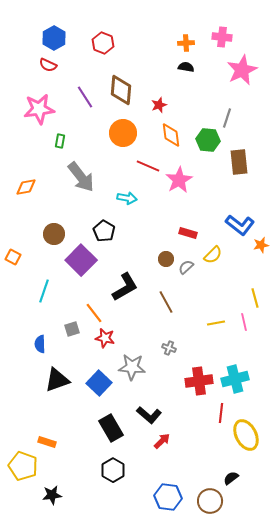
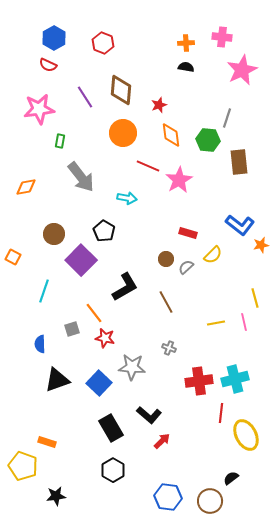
black star at (52, 495): moved 4 px right, 1 px down
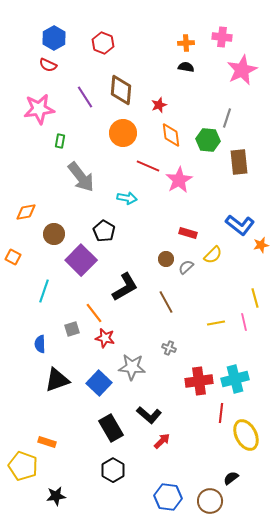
orange diamond at (26, 187): moved 25 px down
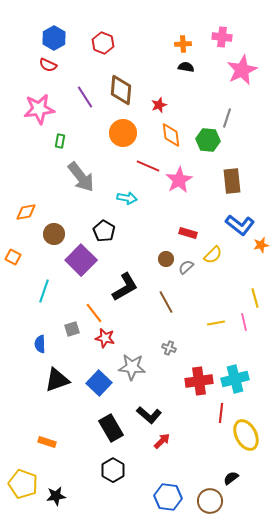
orange cross at (186, 43): moved 3 px left, 1 px down
brown rectangle at (239, 162): moved 7 px left, 19 px down
yellow pentagon at (23, 466): moved 18 px down
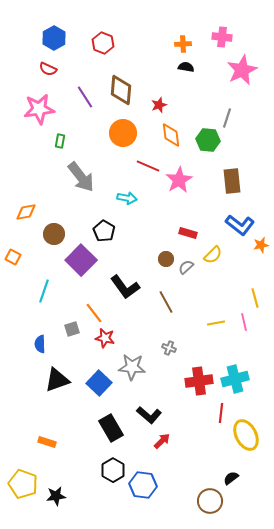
red semicircle at (48, 65): moved 4 px down
black L-shape at (125, 287): rotated 84 degrees clockwise
blue hexagon at (168, 497): moved 25 px left, 12 px up
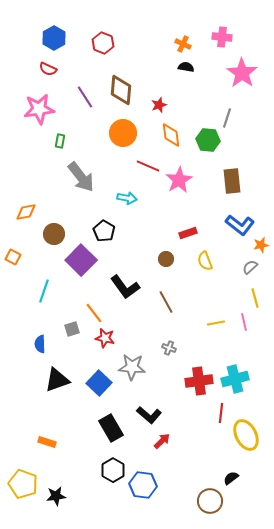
orange cross at (183, 44): rotated 28 degrees clockwise
pink star at (242, 70): moved 3 px down; rotated 12 degrees counterclockwise
red rectangle at (188, 233): rotated 36 degrees counterclockwise
yellow semicircle at (213, 255): moved 8 px left, 6 px down; rotated 114 degrees clockwise
gray semicircle at (186, 267): moved 64 px right
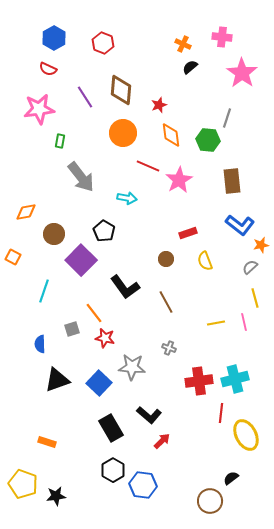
black semicircle at (186, 67): moved 4 px right; rotated 49 degrees counterclockwise
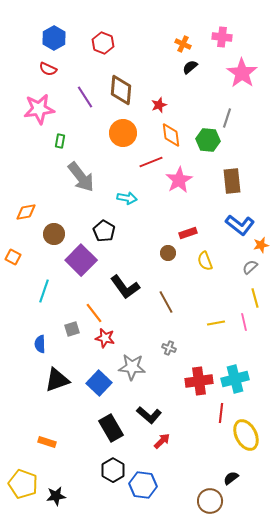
red line at (148, 166): moved 3 px right, 4 px up; rotated 45 degrees counterclockwise
brown circle at (166, 259): moved 2 px right, 6 px up
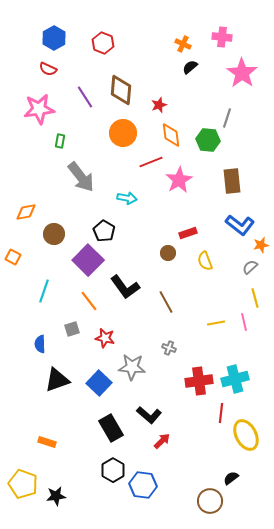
purple square at (81, 260): moved 7 px right
orange line at (94, 313): moved 5 px left, 12 px up
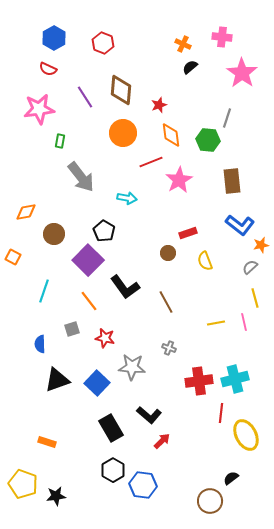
blue square at (99, 383): moved 2 px left
